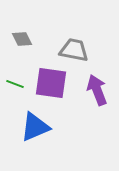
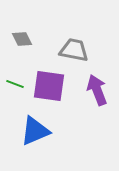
purple square: moved 2 px left, 3 px down
blue triangle: moved 4 px down
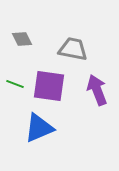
gray trapezoid: moved 1 px left, 1 px up
blue triangle: moved 4 px right, 3 px up
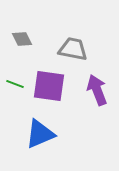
blue triangle: moved 1 px right, 6 px down
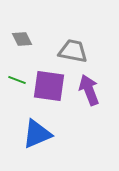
gray trapezoid: moved 2 px down
green line: moved 2 px right, 4 px up
purple arrow: moved 8 px left
blue triangle: moved 3 px left
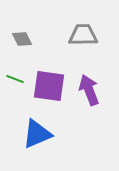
gray trapezoid: moved 10 px right, 16 px up; rotated 12 degrees counterclockwise
green line: moved 2 px left, 1 px up
